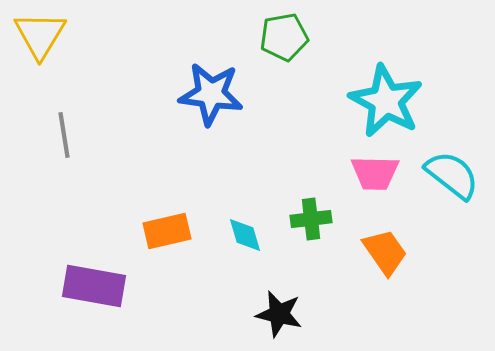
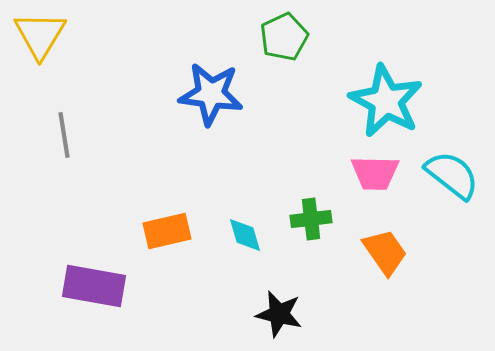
green pentagon: rotated 15 degrees counterclockwise
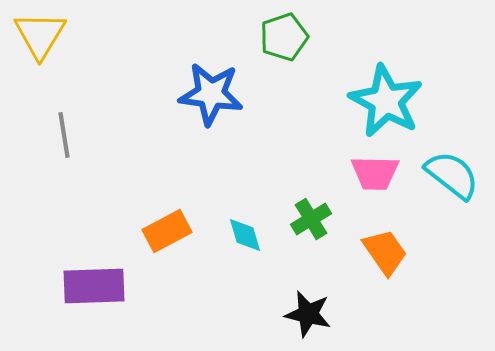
green pentagon: rotated 6 degrees clockwise
green cross: rotated 24 degrees counterclockwise
orange rectangle: rotated 15 degrees counterclockwise
purple rectangle: rotated 12 degrees counterclockwise
black star: moved 29 px right
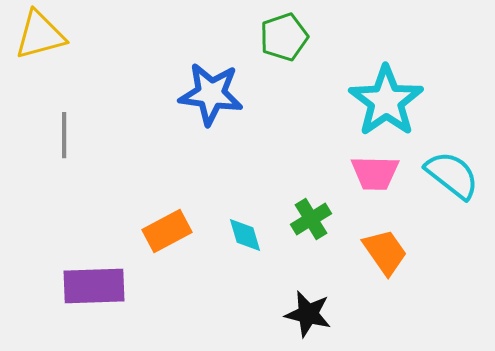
yellow triangle: rotated 44 degrees clockwise
cyan star: rotated 8 degrees clockwise
gray line: rotated 9 degrees clockwise
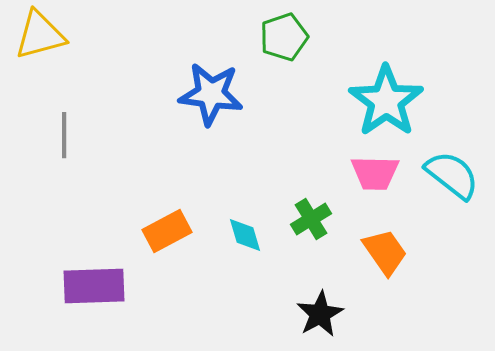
black star: moved 12 px right; rotated 30 degrees clockwise
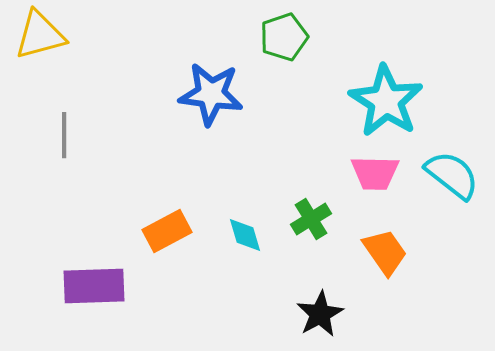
cyan star: rotated 4 degrees counterclockwise
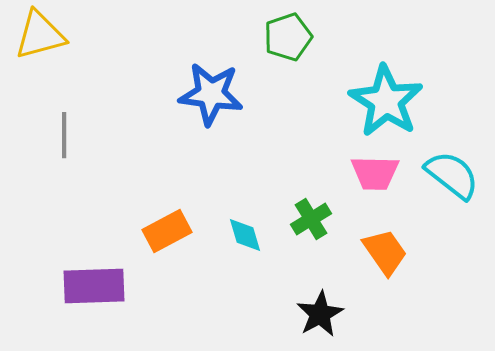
green pentagon: moved 4 px right
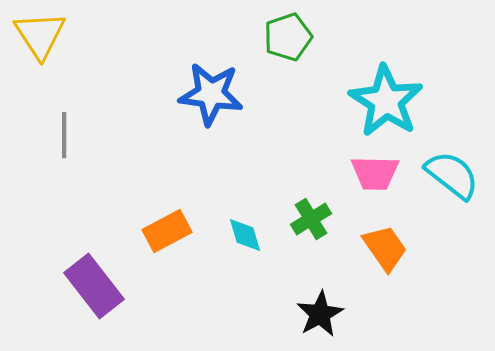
yellow triangle: rotated 48 degrees counterclockwise
orange trapezoid: moved 4 px up
purple rectangle: rotated 54 degrees clockwise
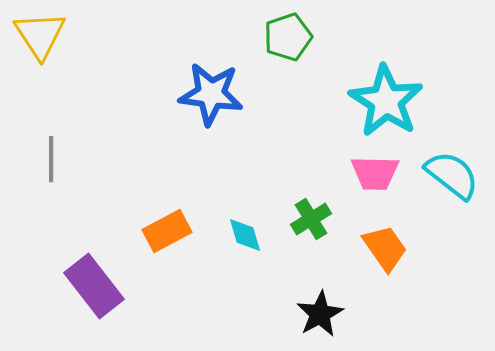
gray line: moved 13 px left, 24 px down
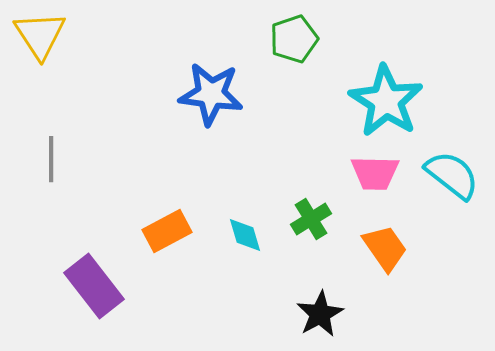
green pentagon: moved 6 px right, 2 px down
